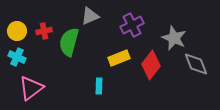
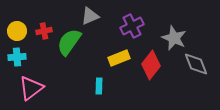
purple cross: moved 1 px down
green semicircle: rotated 20 degrees clockwise
cyan cross: rotated 30 degrees counterclockwise
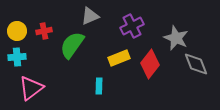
gray star: moved 2 px right
green semicircle: moved 3 px right, 3 px down
red diamond: moved 1 px left, 1 px up
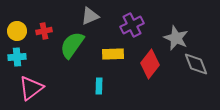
purple cross: moved 1 px up
yellow rectangle: moved 6 px left, 4 px up; rotated 20 degrees clockwise
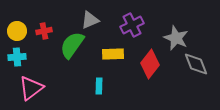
gray triangle: moved 4 px down
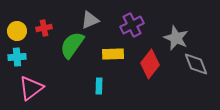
red cross: moved 3 px up
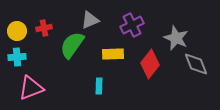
pink triangle: rotated 16 degrees clockwise
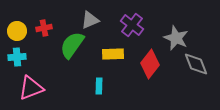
purple cross: rotated 25 degrees counterclockwise
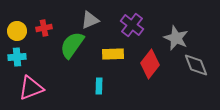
gray diamond: moved 1 px down
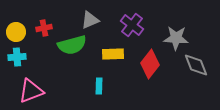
yellow circle: moved 1 px left, 1 px down
gray star: rotated 20 degrees counterclockwise
green semicircle: rotated 140 degrees counterclockwise
pink triangle: moved 3 px down
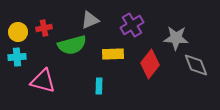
purple cross: rotated 20 degrees clockwise
yellow circle: moved 2 px right
pink triangle: moved 12 px right, 10 px up; rotated 36 degrees clockwise
